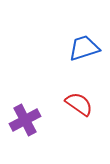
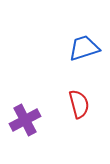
red semicircle: rotated 40 degrees clockwise
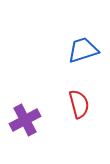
blue trapezoid: moved 1 px left, 2 px down
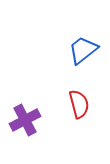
blue trapezoid: rotated 20 degrees counterclockwise
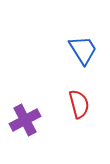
blue trapezoid: rotated 96 degrees clockwise
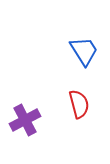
blue trapezoid: moved 1 px right, 1 px down
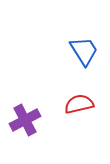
red semicircle: rotated 88 degrees counterclockwise
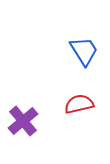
purple cross: moved 2 px left, 1 px down; rotated 12 degrees counterclockwise
